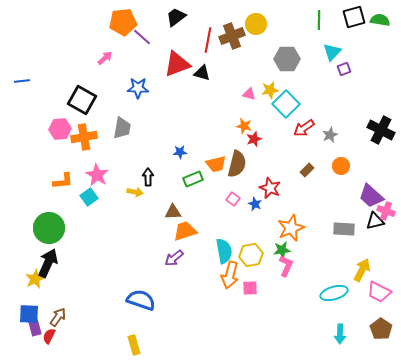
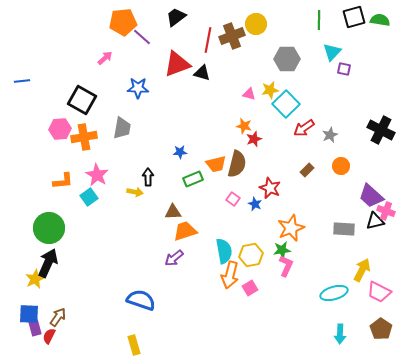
purple square at (344, 69): rotated 32 degrees clockwise
pink square at (250, 288): rotated 28 degrees counterclockwise
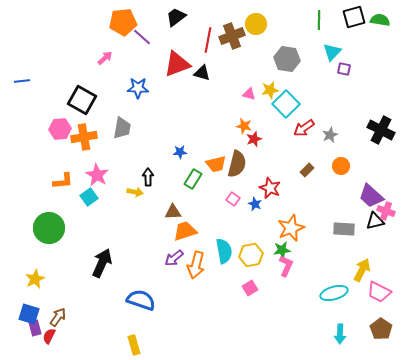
gray hexagon at (287, 59): rotated 10 degrees clockwise
green rectangle at (193, 179): rotated 36 degrees counterclockwise
black arrow at (48, 263): moved 54 px right
orange arrow at (230, 275): moved 34 px left, 10 px up
blue square at (29, 314): rotated 15 degrees clockwise
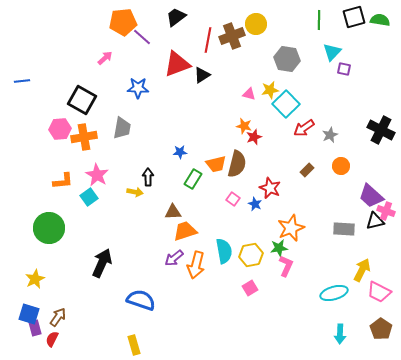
black triangle at (202, 73): moved 2 px down; rotated 48 degrees counterclockwise
red star at (254, 139): moved 2 px up
green star at (282, 250): moved 3 px left, 2 px up
red semicircle at (49, 336): moved 3 px right, 3 px down
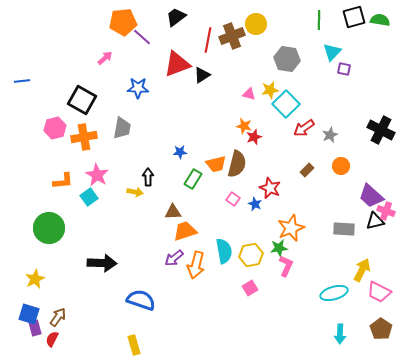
pink hexagon at (60, 129): moved 5 px left, 1 px up; rotated 10 degrees counterclockwise
black arrow at (102, 263): rotated 68 degrees clockwise
